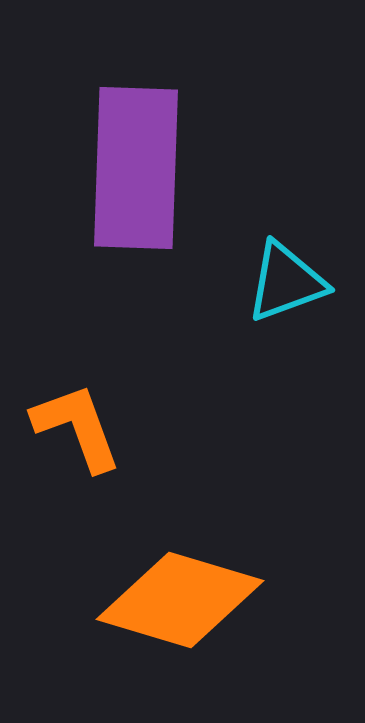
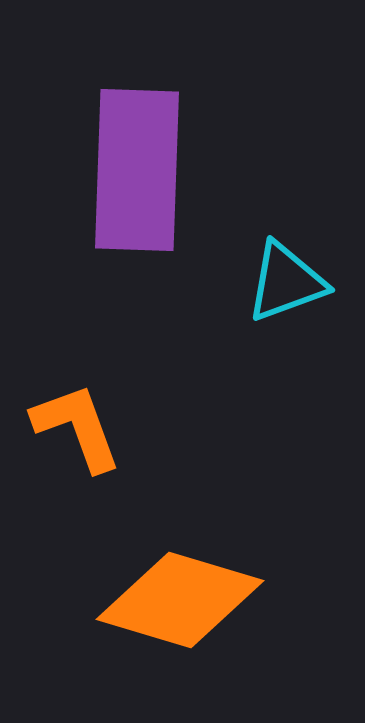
purple rectangle: moved 1 px right, 2 px down
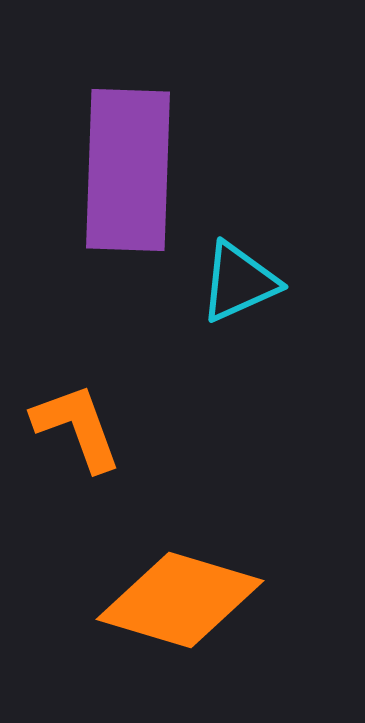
purple rectangle: moved 9 px left
cyan triangle: moved 47 px left; rotated 4 degrees counterclockwise
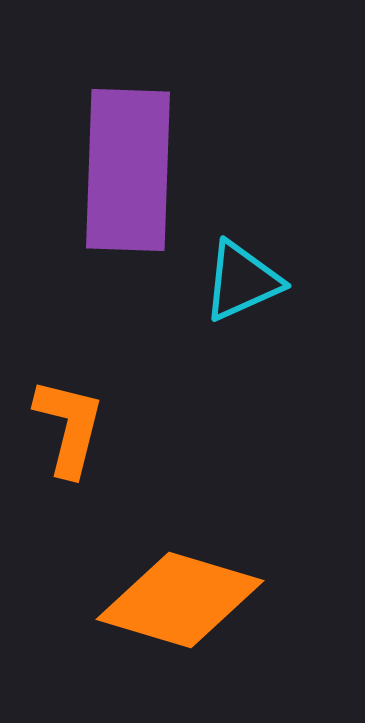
cyan triangle: moved 3 px right, 1 px up
orange L-shape: moved 8 px left; rotated 34 degrees clockwise
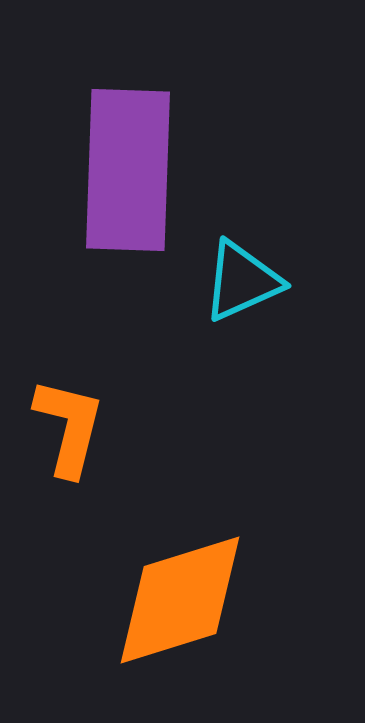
orange diamond: rotated 34 degrees counterclockwise
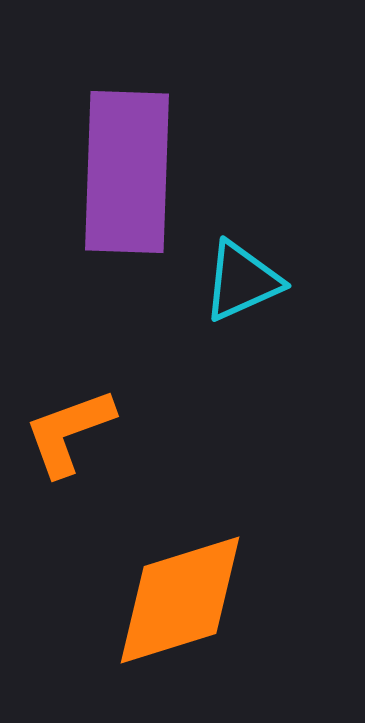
purple rectangle: moved 1 px left, 2 px down
orange L-shape: moved 5 px down; rotated 124 degrees counterclockwise
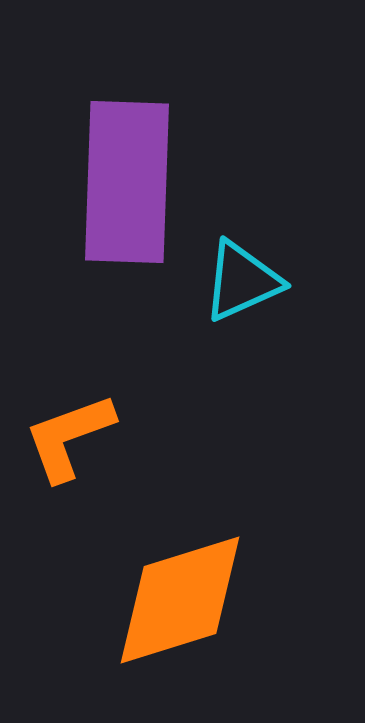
purple rectangle: moved 10 px down
orange L-shape: moved 5 px down
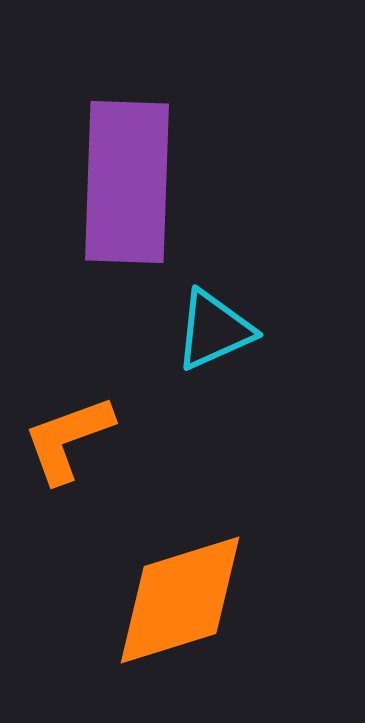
cyan triangle: moved 28 px left, 49 px down
orange L-shape: moved 1 px left, 2 px down
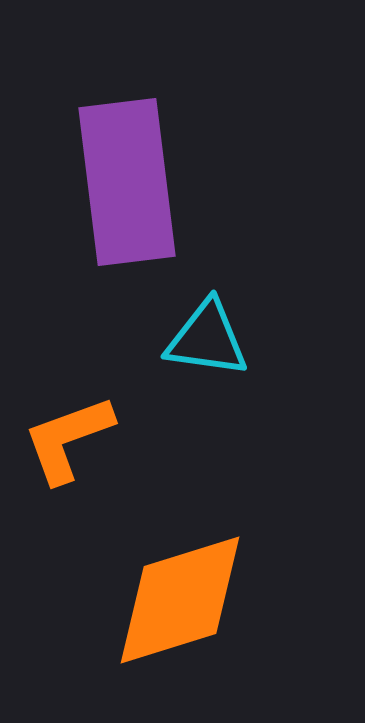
purple rectangle: rotated 9 degrees counterclockwise
cyan triangle: moved 7 px left, 9 px down; rotated 32 degrees clockwise
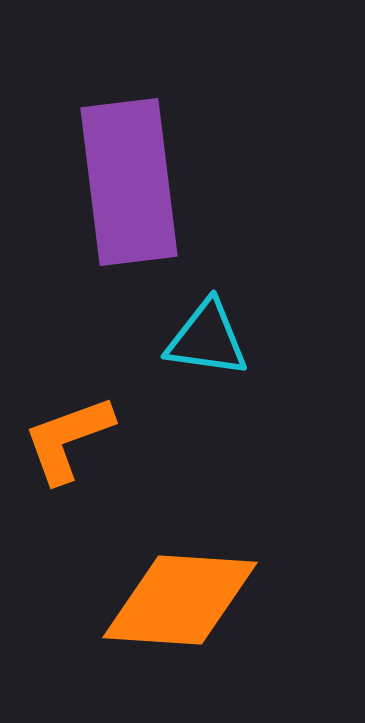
purple rectangle: moved 2 px right
orange diamond: rotated 21 degrees clockwise
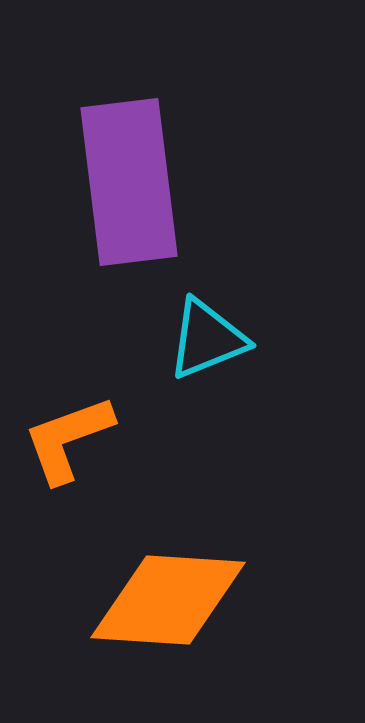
cyan triangle: rotated 30 degrees counterclockwise
orange diamond: moved 12 px left
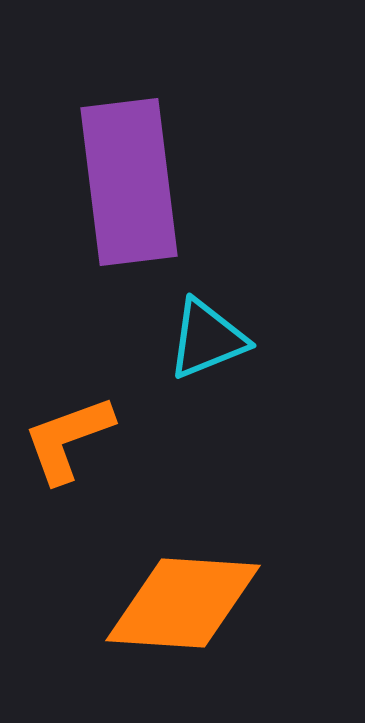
orange diamond: moved 15 px right, 3 px down
